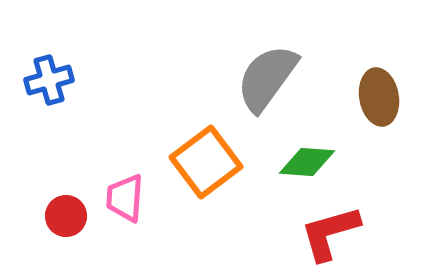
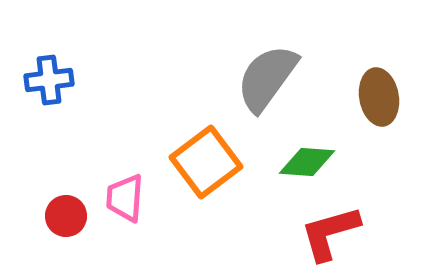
blue cross: rotated 9 degrees clockwise
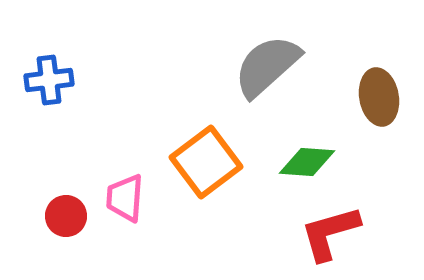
gray semicircle: moved 12 px up; rotated 12 degrees clockwise
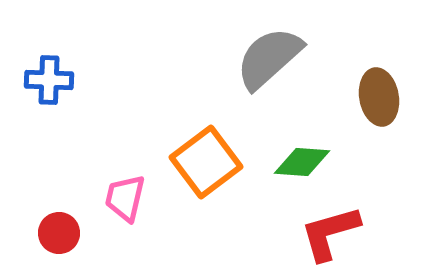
gray semicircle: moved 2 px right, 8 px up
blue cross: rotated 9 degrees clockwise
green diamond: moved 5 px left
pink trapezoid: rotated 9 degrees clockwise
red circle: moved 7 px left, 17 px down
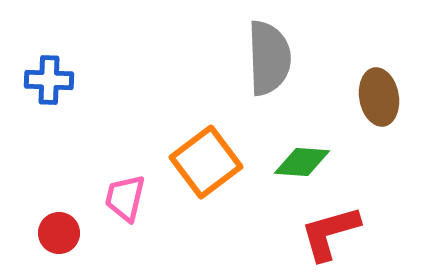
gray semicircle: rotated 130 degrees clockwise
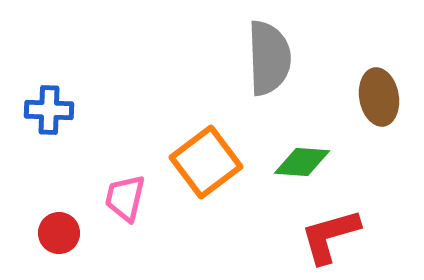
blue cross: moved 30 px down
red L-shape: moved 3 px down
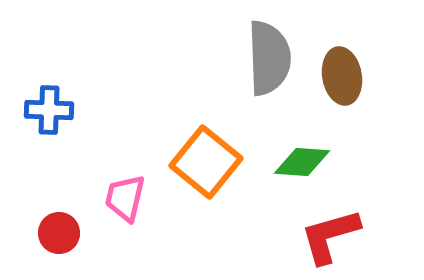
brown ellipse: moved 37 px left, 21 px up
orange square: rotated 14 degrees counterclockwise
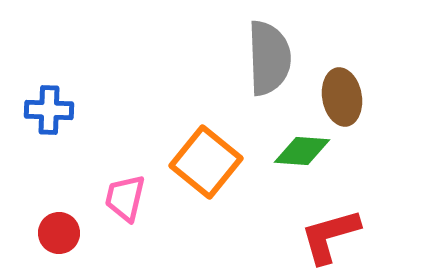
brown ellipse: moved 21 px down
green diamond: moved 11 px up
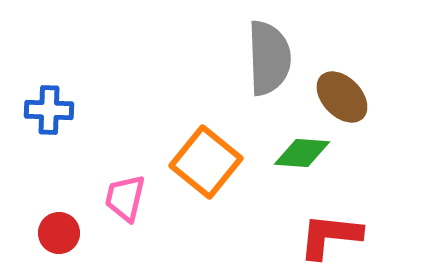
brown ellipse: rotated 34 degrees counterclockwise
green diamond: moved 2 px down
red L-shape: rotated 22 degrees clockwise
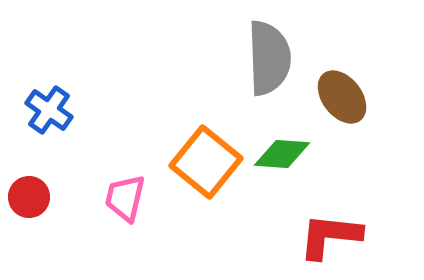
brown ellipse: rotated 6 degrees clockwise
blue cross: rotated 33 degrees clockwise
green diamond: moved 20 px left, 1 px down
red circle: moved 30 px left, 36 px up
